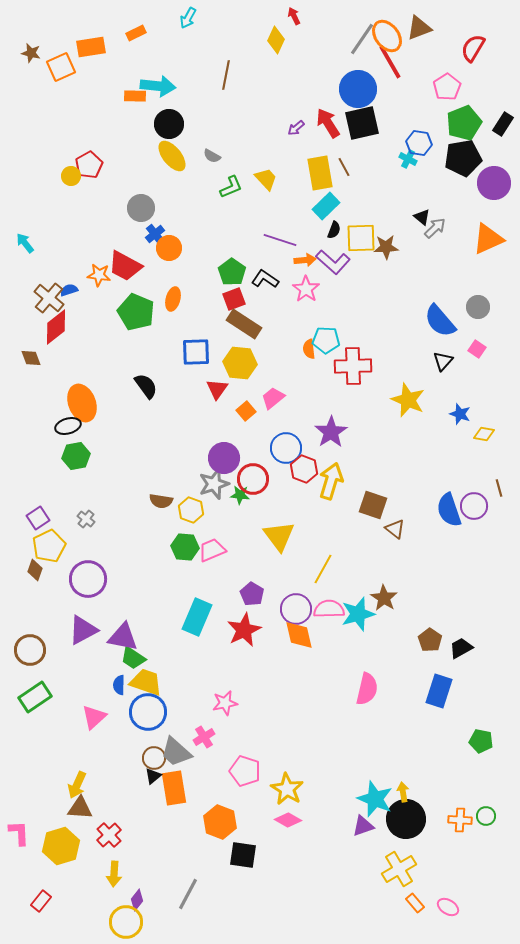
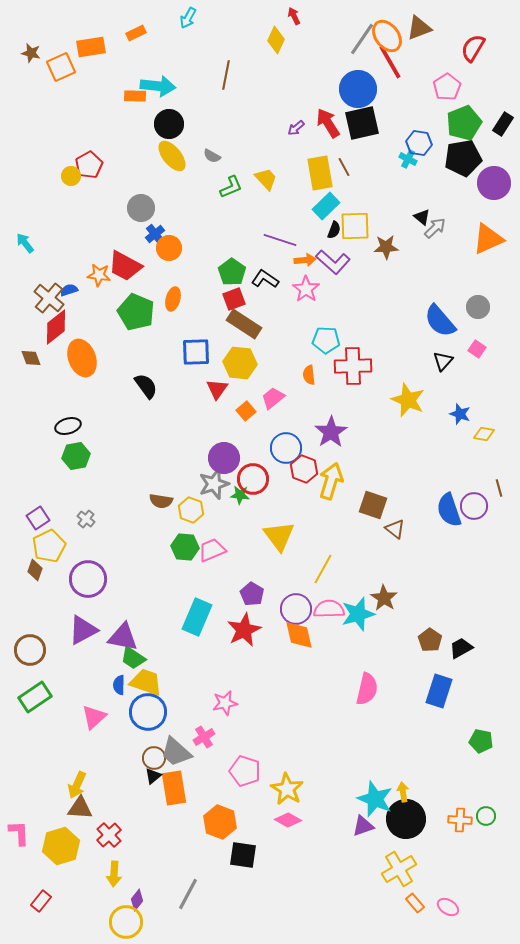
yellow square at (361, 238): moved 6 px left, 12 px up
orange semicircle at (309, 349): moved 26 px down
orange ellipse at (82, 403): moved 45 px up
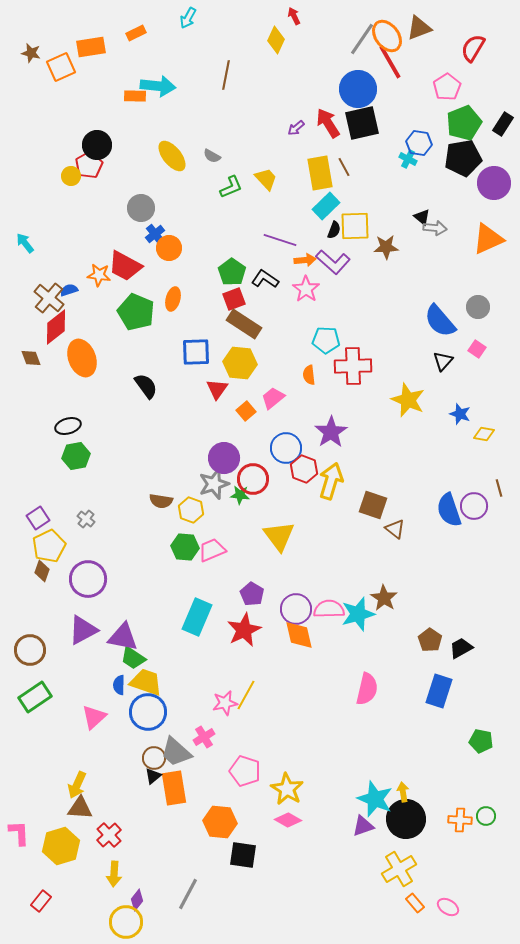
black circle at (169, 124): moved 72 px left, 21 px down
gray arrow at (435, 228): rotated 50 degrees clockwise
yellow line at (323, 569): moved 77 px left, 126 px down
brown diamond at (35, 570): moved 7 px right, 1 px down
orange hexagon at (220, 822): rotated 16 degrees counterclockwise
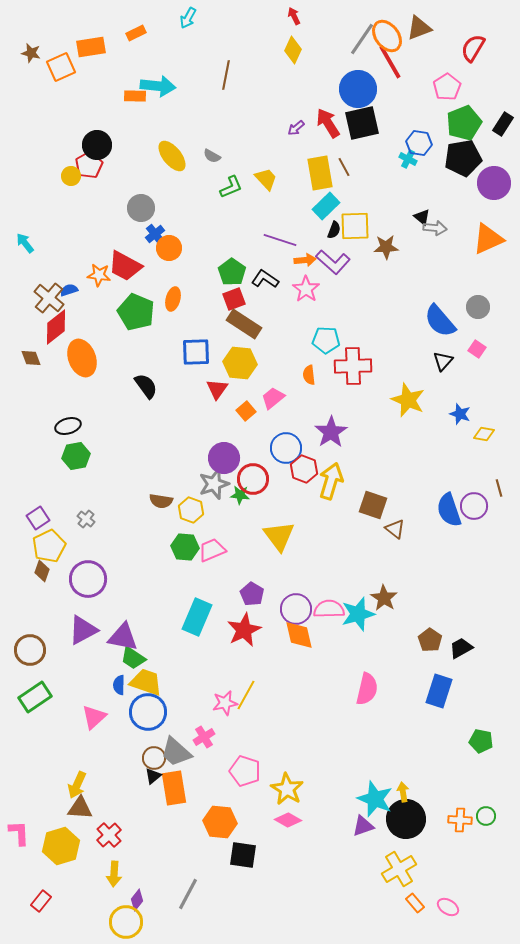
yellow diamond at (276, 40): moved 17 px right, 10 px down
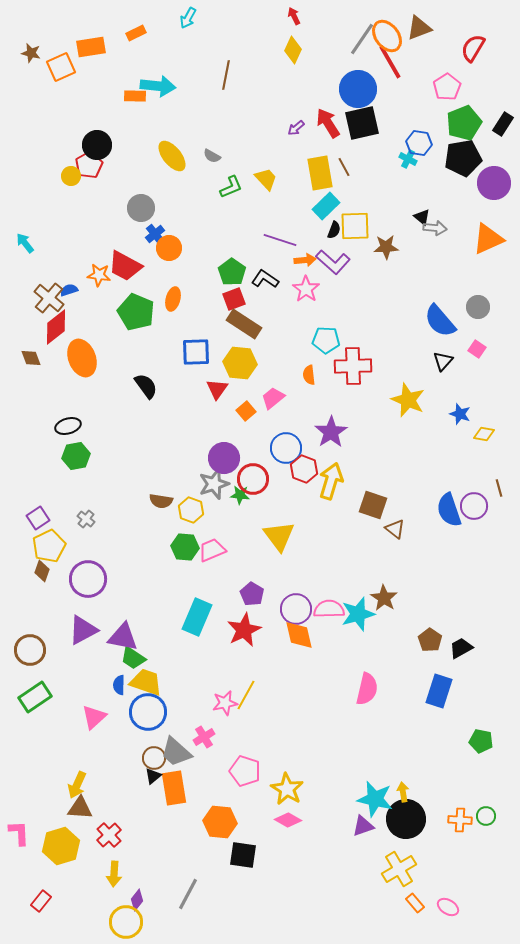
cyan star at (375, 799): rotated 9 degrees counterclockwise
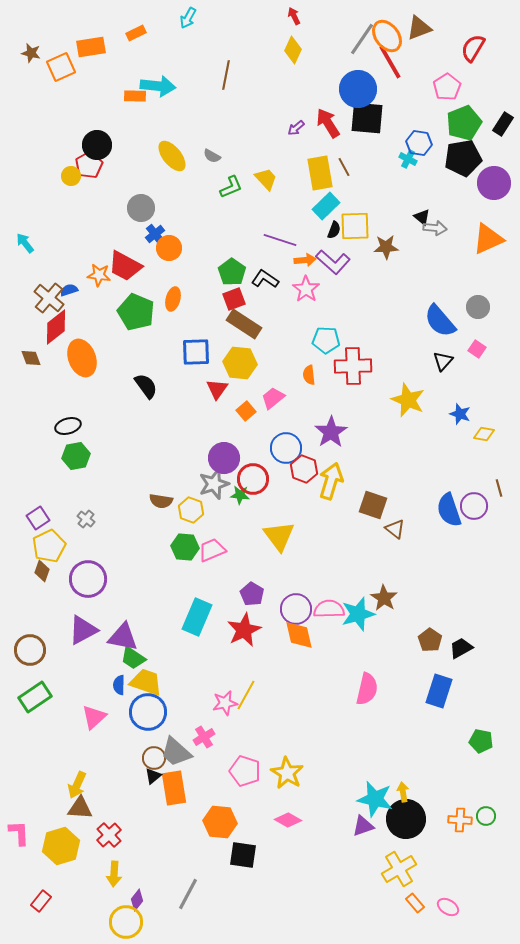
black square at (362, 123): moved 5 px right, 5 px up; rotated 18 degrees clockwise
yellow star at (287, 789): moved 16 px up
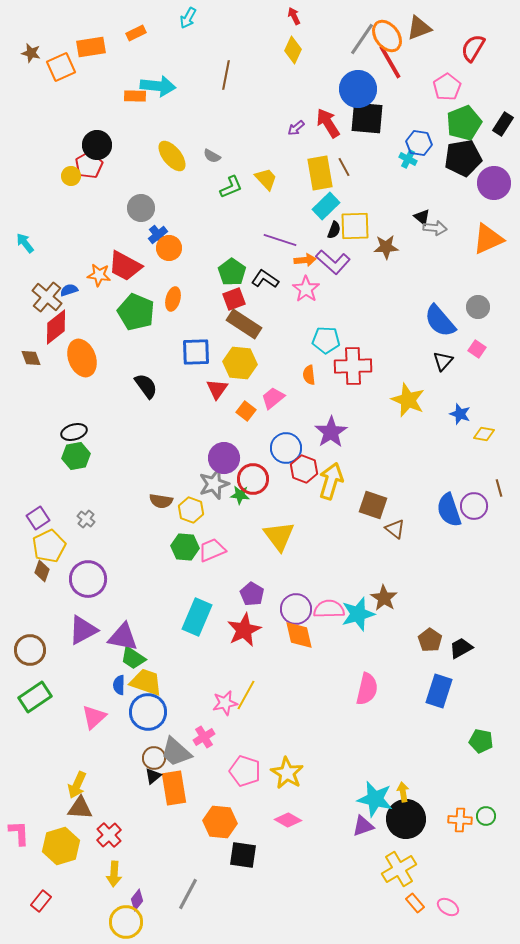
blue cross at (155, 234): moved 3 px right, 1 px down
brown cross at (49, 298): moved 2 px left, 1 px up
orange square at (246, 411): rotated 12 degrees counterclockwise
black ellipse at (68, 426): moved 6 px right, 6 px down
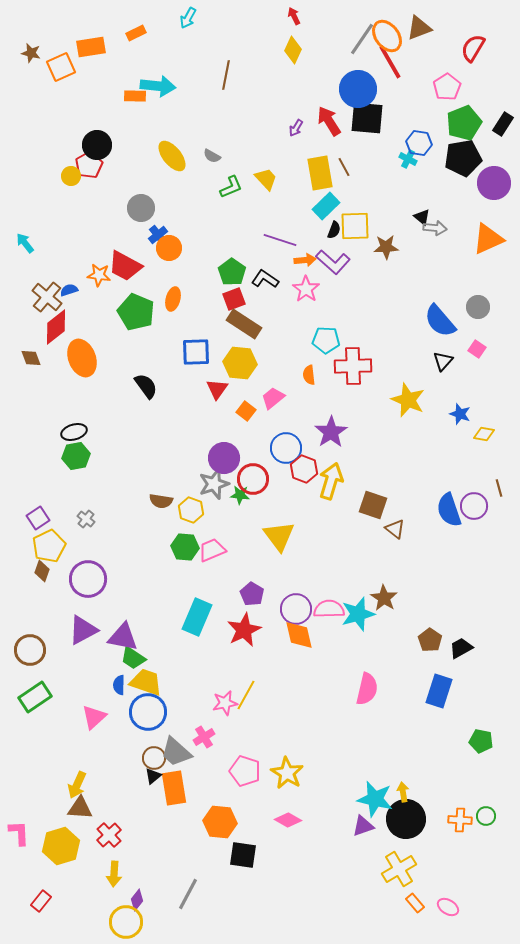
red arrow at (328, 123): moved 1 px right, 2 px up
purple arrow at (296, 128): rotated 18 degrees counterclockwise
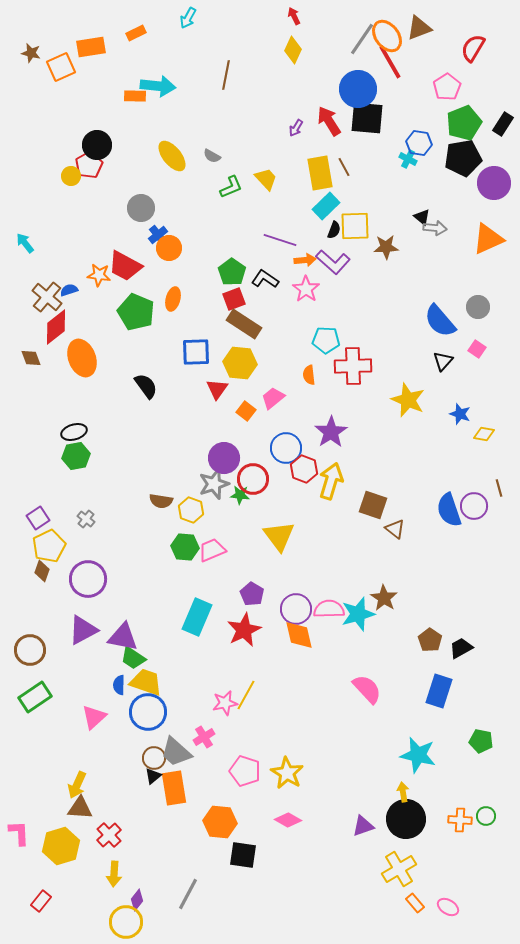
pink semicircle at (367, 689): rotated 56 degrees counterclockwise
cyan star at (375, 799): moved 43 px right, 44 px up
